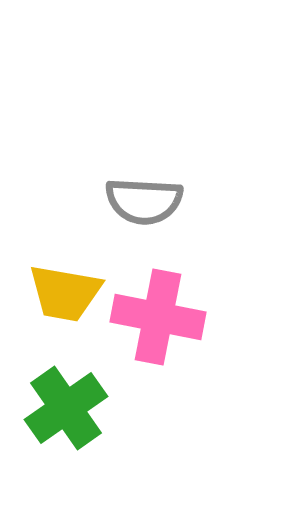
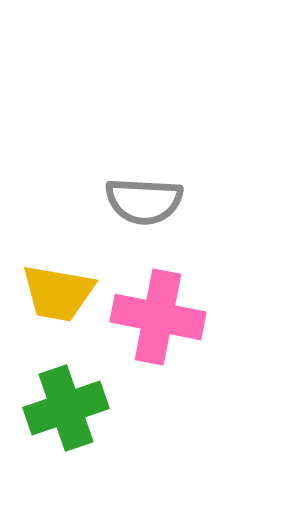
yellow trapezoid: moved 7 px left
green cross: rotated 16 degrees clockwise
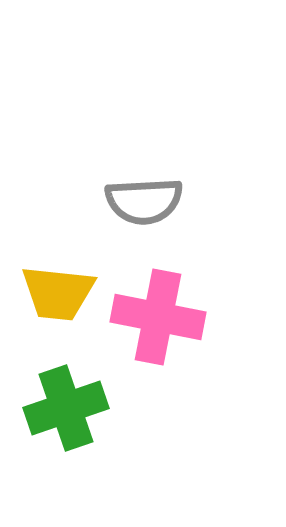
gray semicircle: rotated 6 degrees counterclockwise
yellow trapezoid: rotated 4 degrees counterclockwise
